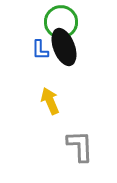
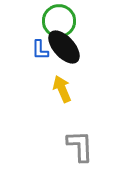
green circle: moved 2 px left, 1 px up
black ellipse: rotated 21 degrees counterclockwise
yellow arrow: moved 12 px right, 12 px up
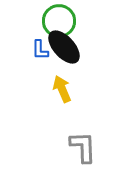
gray L-shape: moved 3 px right, 1 px down
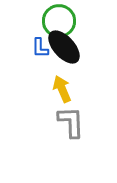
blue L-shape: moved 2 px up
gray L-shape: moved 12 px left, 25 px up
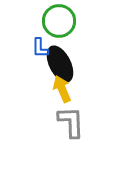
black ellipse: moved 4 px left, 17 px down; rotated 15 degrees clockwise
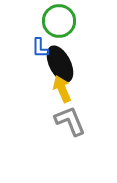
gray L-shape: moved 1 px left, 1 px up; rotated 20 degrees counterclockwise
